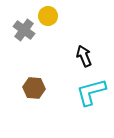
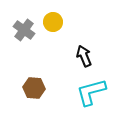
yellow circle: moved 5 px right, 6 px down
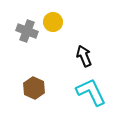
gray cross: moved 3 px right, 1 px down; rotated 15 degrees counterclockwise
brown hexagon: rotated 20 degrees clockwise
cyan L-shape: rotated 80 degrees clockwise
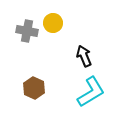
yellow circle: moved 1 px down
gray cross: rotated 10 degrees counterclockwise
cyan L-shape: rotated 84 degrees clockwise
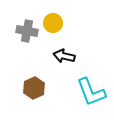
black arrow: moved 20 px left; rotated 55 degrees counterclockwise
brown hexagon: rotated 10 degrees clockwise
cyan L-shape: rotated 100 degrees clockwise
